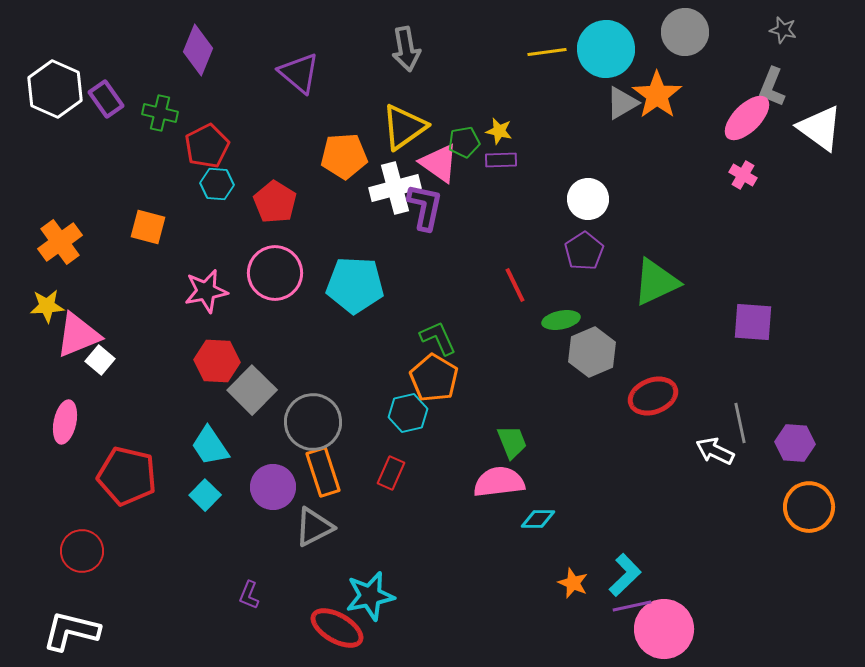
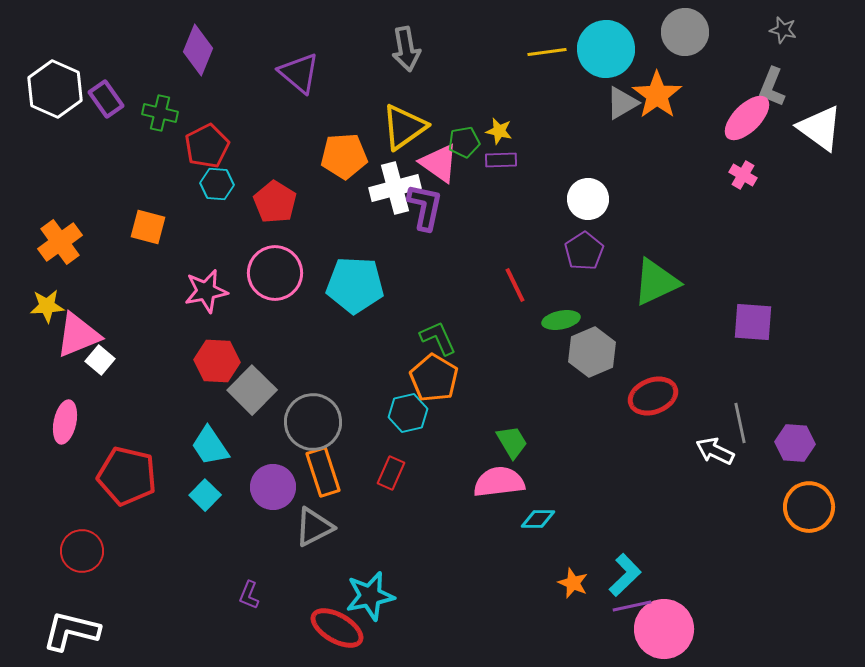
green trapezoid at (512, 442): rotated 9 degrees counterclockwise
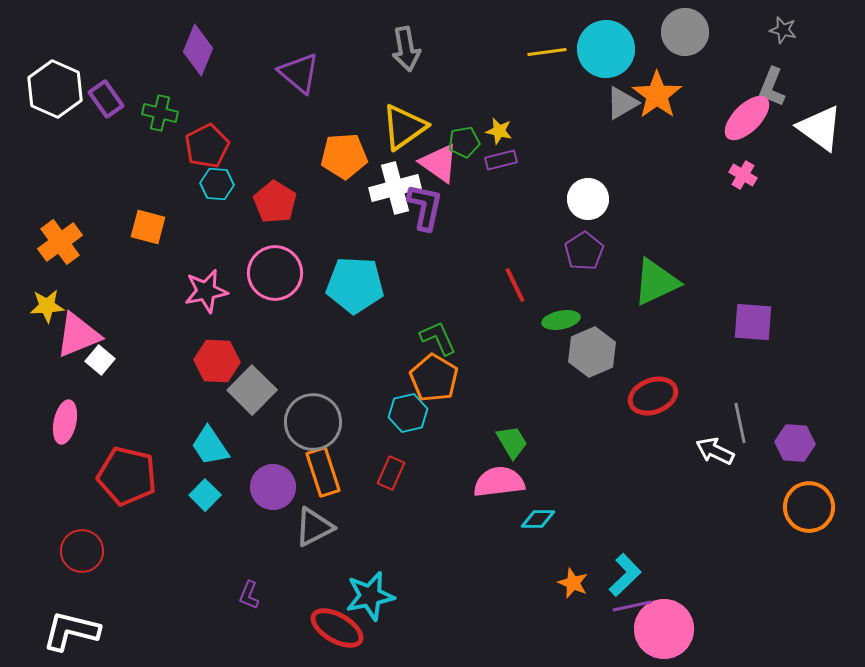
purple rectangle at (501, 160): rotated 12 degrees counterclockwise
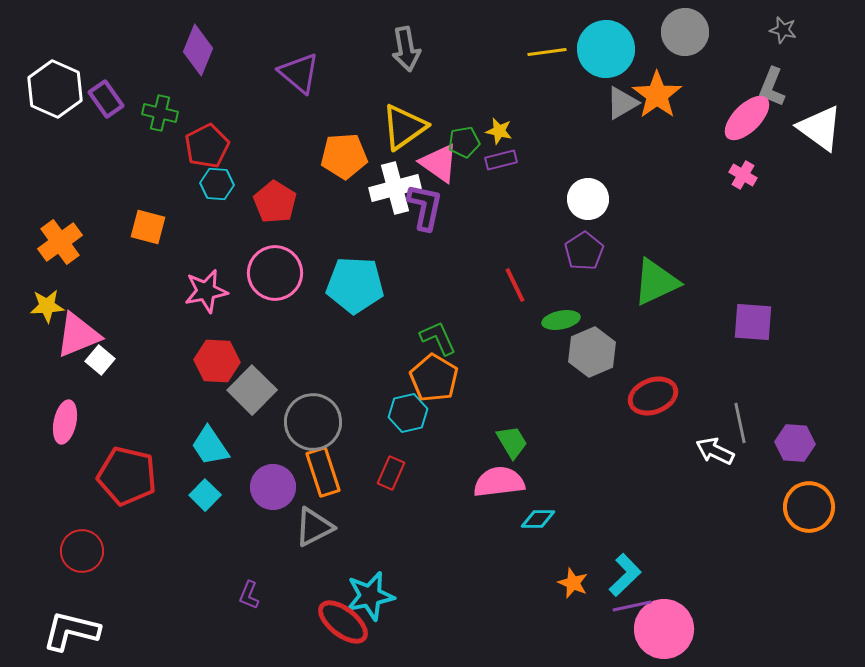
red ellipse at (337, 628): moved 6 px right, 6 px up; rotated 8 degrees clockwise
